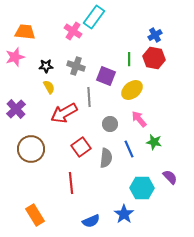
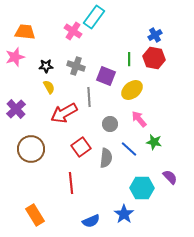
blue line: rotated 24 degrees counterclockwise
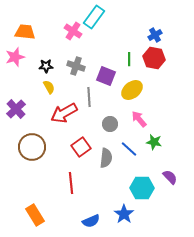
brown circle: moved 1 px right, 2 px up
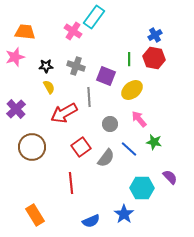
gray semicircle: rotated 30 degrees clockwise
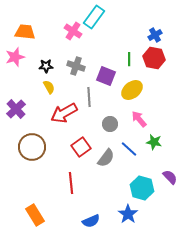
cyan hexagon: rotated 15 degrees clockwise
blue star: moved 4 px right
